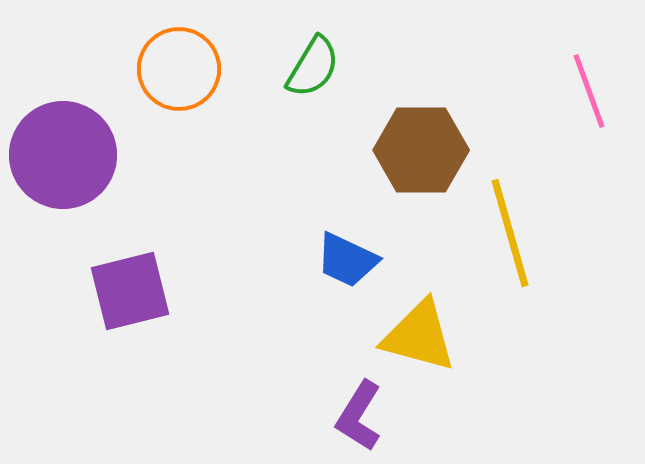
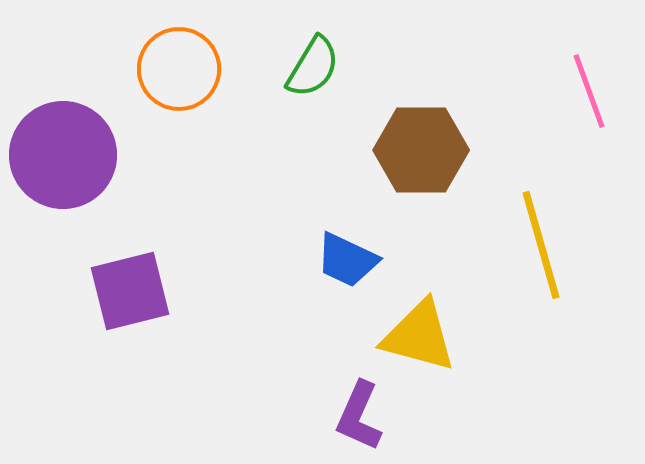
yellow line: moved 31 px right, 12 px down
purple L-shape: rotated 8 degrees counterclockwise
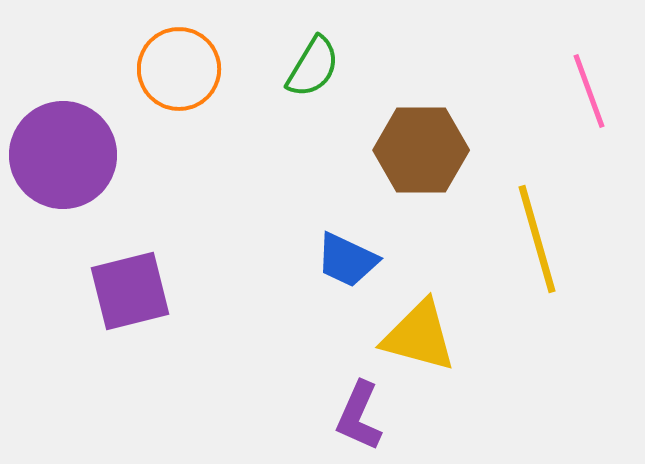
yellow line: moved 4 px left, 6 px up
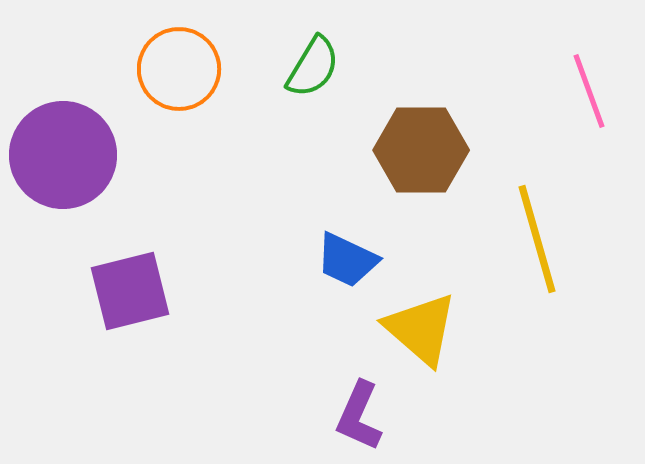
yellow triangle: moved 2 px right, 7 px up; rotated 26 degrees clockwise
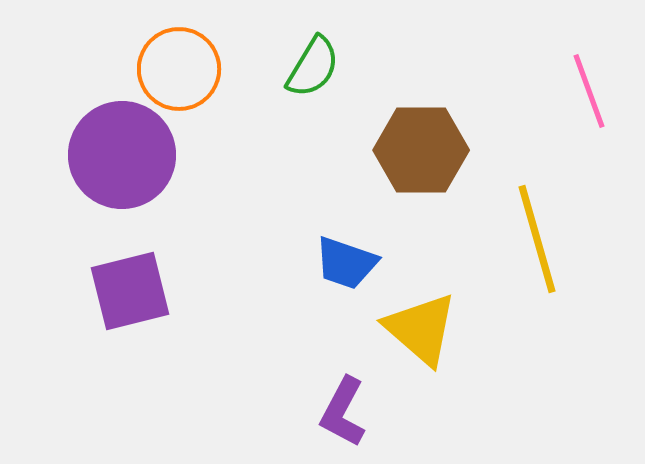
purple circle: moved 59 px right
blue trapezoid: moved 1 px left, 3 px down; rotated 6 degrees counterclockwise
purple L-shape: moved 16 px left, 4 px up; rotated 4 degrees clockwise
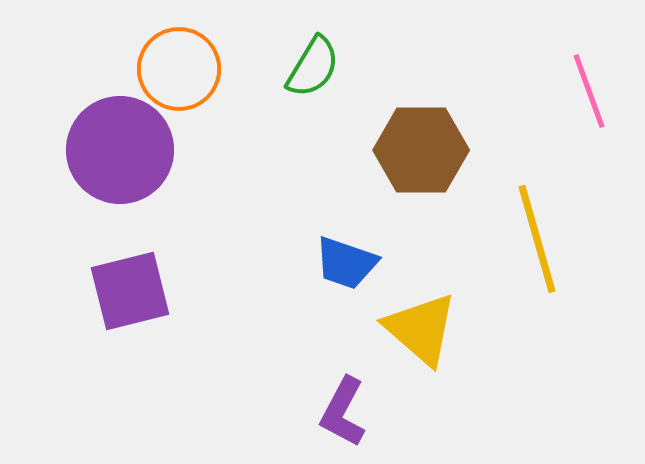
purple circle: moved 2 px left, 5 px up
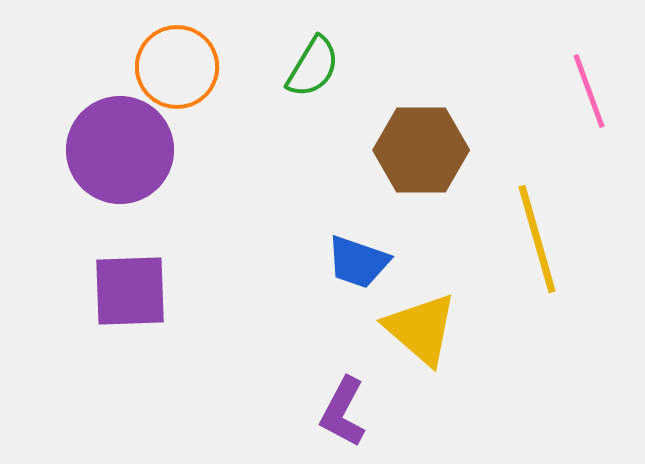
orange circle: moved 2 px left, 2 px up
blue trapezoid: moved 12 px right, 1 px up
purple square: rotated 12 degrees clockwise
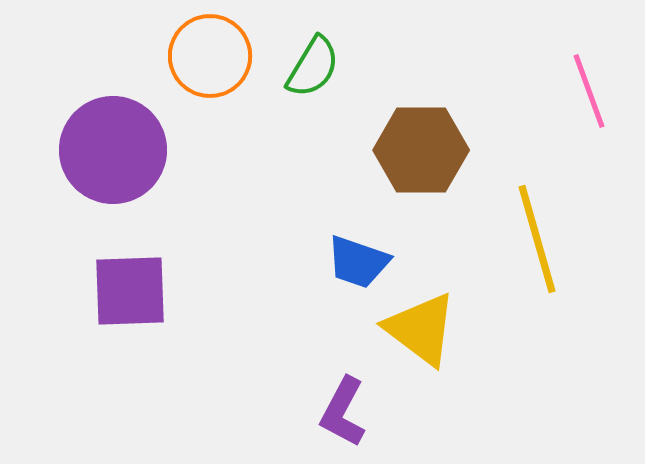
orange circle: moved 33 px right, 11 px up
purple circle: moved 7 px left
yellow triangle: rotated 4 degrees counterclockwise
